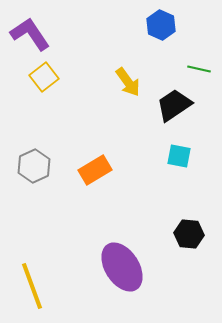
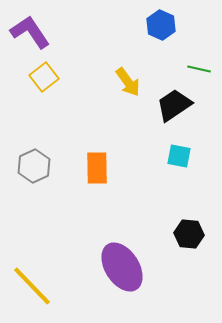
purple L-shape: moved 2 px up
orange rectangle: moved 2 px right, 2 px up; rotated 60 degrees counterclockwise
yellow line: rotated 24 degrees counterclockwise
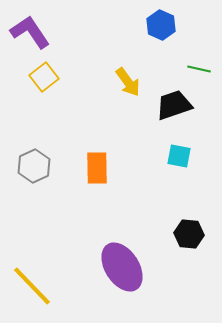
black trapezoid: rotated 15 degrees clockwise
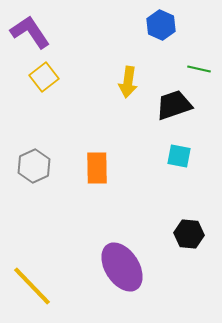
yellow arrow: rotated 44 degrees clockwise
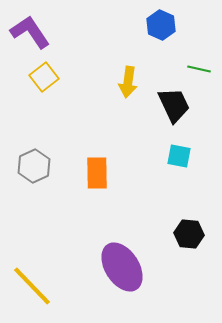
black trapezoid: rotated 84 degrees clockwise
orange rectangle: moved 5 px down
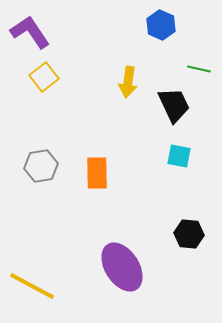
gray hexagon: moved 7 px right; rotated 16 degrees clockwise
yellow line: rotated 18 degrees counterclockwise
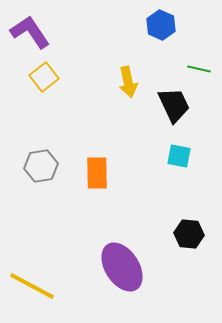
yellow arrow: rotated 20 degrees counterclockwise
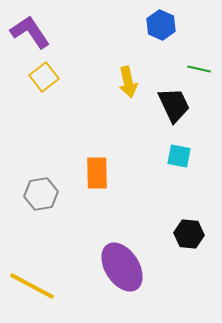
gray hexagon: moved 28 px down
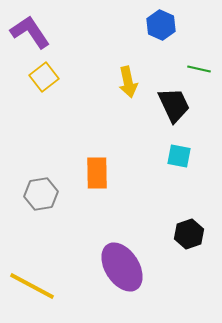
black hexagon: rotated 24 degrees counterclockwise
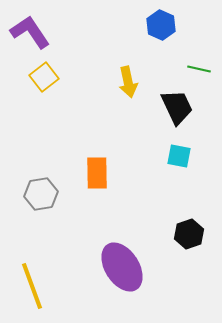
black trapezoid: moved 3 px right, 2 px down
yellow line: rotated 42 degrees clockwise
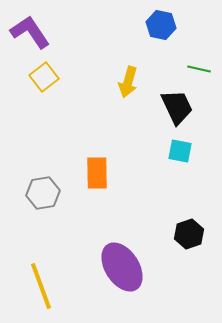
blue hexagon: rotated 12 degrees counterclockwise
yellow arrow: rotated 28 degrees clockwise
cyan square: moved 1 px right, 5 px up
gray hexagon: moved 2 px right, 1 px up
yellow line: moved 9 px right
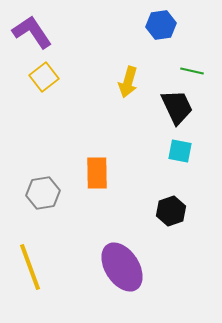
blue hexagon: rotated 20 degrees counterclockwise
purple L-shape: moved 2 px right
green line: moved 7 px left, 2 px down
black hexagon: moved 18 px left, 23 px up
yellow line: moved 11 px left, 19 px up
